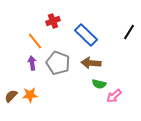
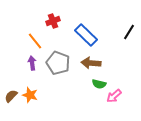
orange star: rotated 21 degrees clockwise
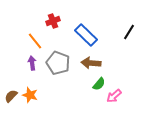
green semicircle: rotated 64 degrees counterclockwise
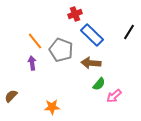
red cross: moved 22 px right, 7 px up
blue rectangle: moved 6 px right
gray pentagon: moved 3 px right, 13 px up
orange star: moved 22 px right, 12 px down; rotated 21 degrees counterclockwise
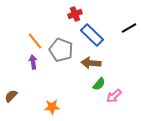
black line: moved 4 px up; rotated 28 degrees clockwise
purple arrow: moved 1 px right, 1 px up
